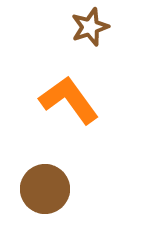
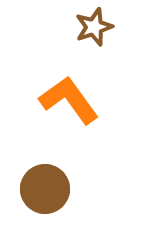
brown star: moved 4 px right
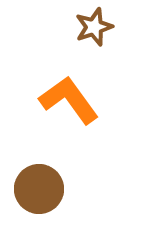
brown circle: moved 6 px left
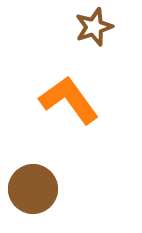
brown circle: moved 6 px left
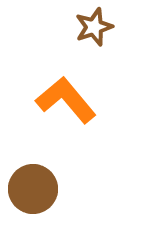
orange L-shape: moved 3 px left; rotated 4 degrees counterclockwise
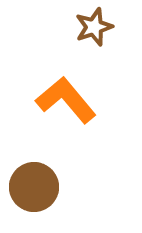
brown circle: moved 1 px right, 2 px up
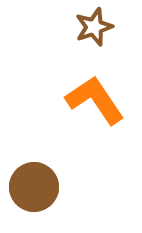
orange L-shape: moved 29 px right; rotated 6 degrees clockwise
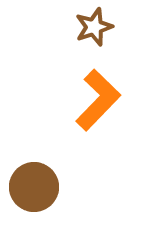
orange L-shape: moved 3 px right; rotated 78 degrees clockwise
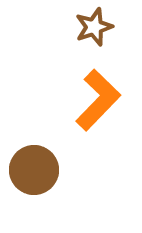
brown circle: moved 17 px up
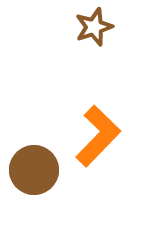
orange L-shape: moved 36 px down
